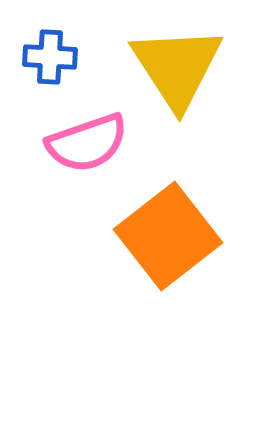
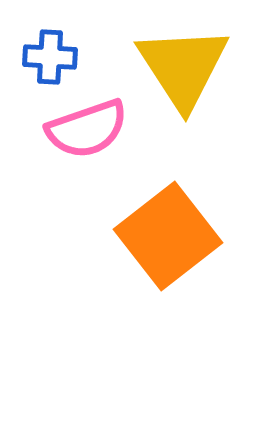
yellow triangle: moved 6 px right
pink semicircle: moved 14 px up
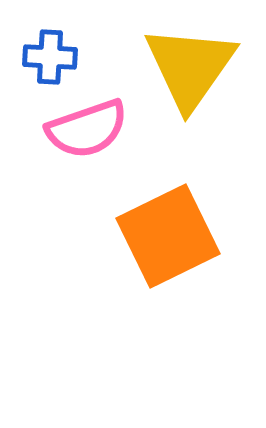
yellow triangle: moved 7 px right; rotated 8 degrees clockwise
orange square: rotated 12 degrees clockwise
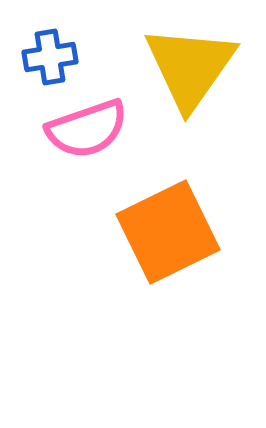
blue cross: rotated 12 degrees counterclockwise
orange square: moved 4 px up
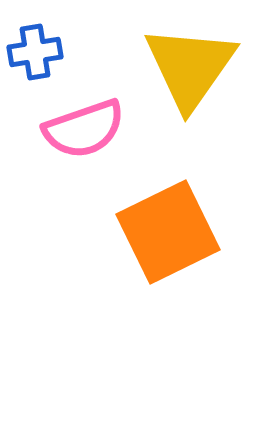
blue cross: moved 15 px left, 5 px up
pink semicircle: moved 3 px left
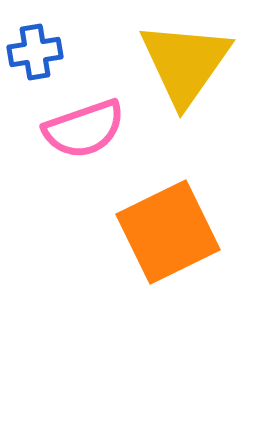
yellow triangle: moved 5 px left, 4 px up
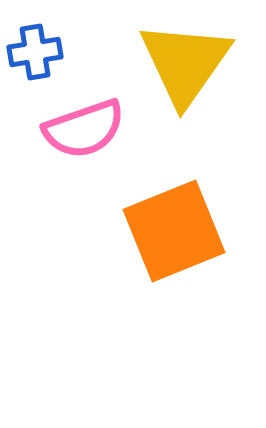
orange square: moved 6 px right, 1 px up; rotated 4 degrees clockwise
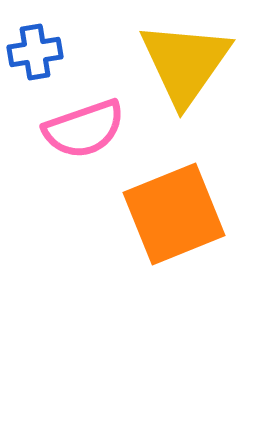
orange square: moved 17 px up
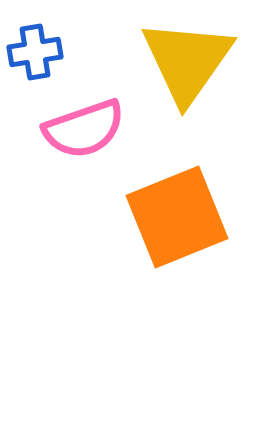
yellow triangle: moved 2 px right, 2 px up
orange square: moved 3 px right, 3 px down
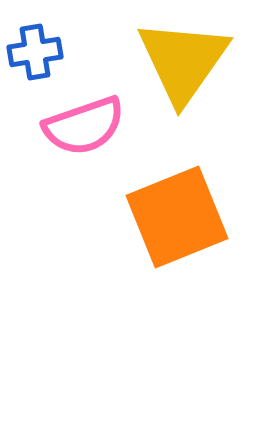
yellow triangle: moved 4 px left
pink semicircle: moved 3 px up
